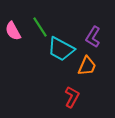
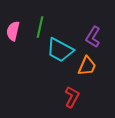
green line: rotated 45 degrees clockwise
pink semicircle: rotated 42 degrees clockwise
cyan trapezoid: moved 1 px left, 1 px down
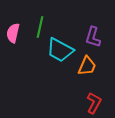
pink semicircle: moved 2 px down
purple L-shape: rotated 15 degrees counterclockwise
red L-shape: moved 22 px right, 6 px down
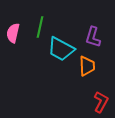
cyan trapezoid: moved 1 px right, 1 px up
orange trapezoid: rotated 25 degrees counterclockwise
red L-shape: moved 7 px right, 1 px up
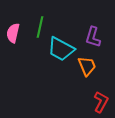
orange trapezoid: rotated 20 degrees counterclockwise
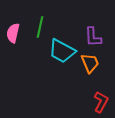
purple L-shape: rotated 20 degrees counterclockwise
cyan trapezoid: moved 1 px right, 2 px down
orange trapezoid: moved 3 px right, 3 px up
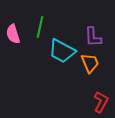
pink semicircle: moved 1 px down; rotated 30 degrees counterclockwise
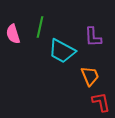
orange trapezoid: moved 13 px down
red L-shape: rotated 40 degrees counterclockwise
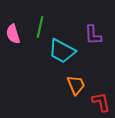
purple L-shape: moved 2 px up
orange trapezoid: moved 14 px left, 9 px down
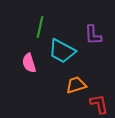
pink semicircle: moved 16 px right, 29 px down
orange trapezoid: rotated 85 degrees counterclockwise
red L-shape: moved 2 px left, 2 px down
